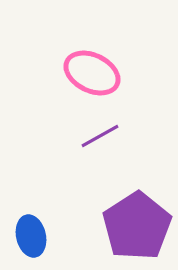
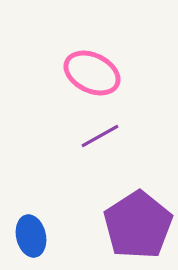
purple pentagon: moved 1 px right, 1 px up
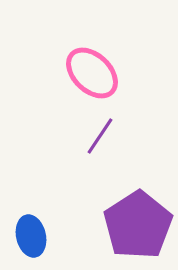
pink ellipse: rotated 18 degrees clockwise
purple line: rotated 27 degrees counterclockwise
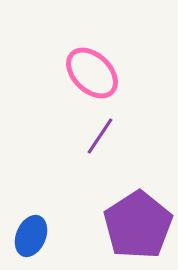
blue ellipse: rotated 36 degrees clockwise
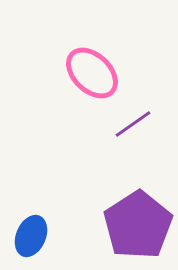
purple line: moved 33 px right, 12 px up; rotated 21 degrees clockwise
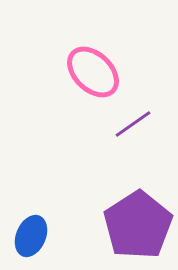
pink ellipse: moved 1 px right, 1 px up
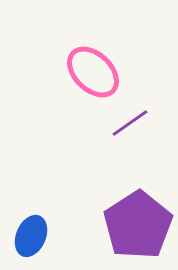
purple line: moved 3 px left, 1 px up
